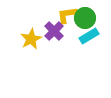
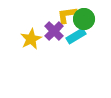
green circle: moved 1 px left, 1 px down
cyan rectangle: moved 13 px left
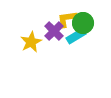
yellow L-shape: moved 4 px down
green circle: moved 1 px left, 4 px down
yellow star: moved 3 px down
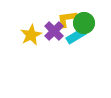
green circle: moved 1 px right
yellow star: moved 7 px up
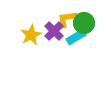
cyan rectangle: moved 1 px down
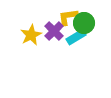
yellow L-shape: moved 1 px right, 2 px up
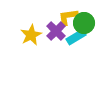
purple cross: moved 2 px right
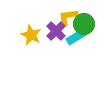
green circle: moved 1 px down
yellow star: rotated 20 degrees counterclockwise
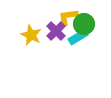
cyan rectangle: moved 2 px right
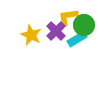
green circle: moved 1 px down
cyan rectangle: moved 1 px left, 2 px down
